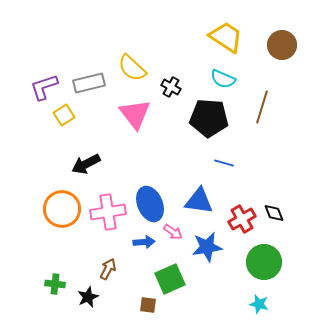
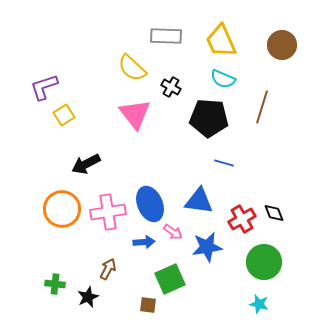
yellow trapezoid: moved 5 px left, 4 px down; rotated 147 degrees counterclockwise
gray rectangle: moved 77 px right, 47 px up; rotated 16 degrees clockwise
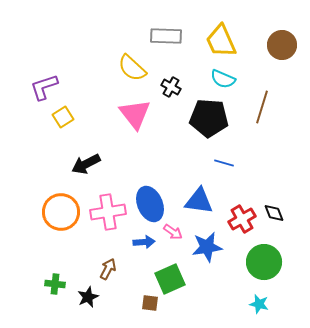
yellow square: moved 1 px left, 2 px down
orange circle: moved 1 px left, 3 px down
brown square: moved 2 px right, 2 px up
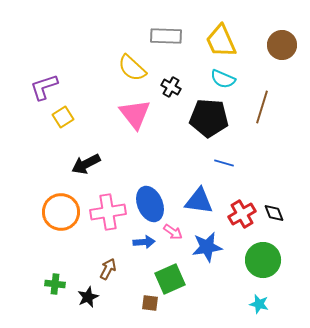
red cross: moved 5 px up
green circle: moved 1 px left, 2 px up
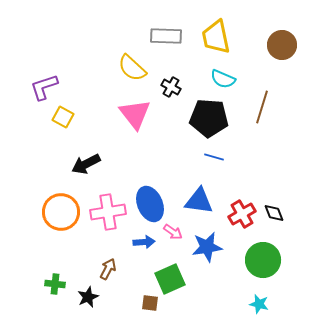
yellow trapezoid: moved 5 px left, 4 px up; rotated 12 degrees clockwise
yellow square: rotated 30 degrees counterclockwise
blue line: moved 10 px left, 6 px up
